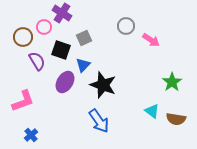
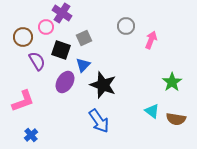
pink circle: moved 2 px right
pink arrow: rotated 102 degrees counterclockwise
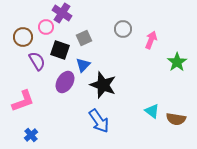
gray circle: moved 3 px left, 3 px down
black square: moved 1 px left
green star: moved 5 px right, 20 px up
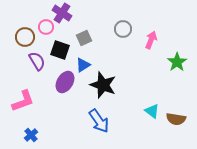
brown circle: moved 2 px right
blue triangle: rotated 14 degrees clockwise
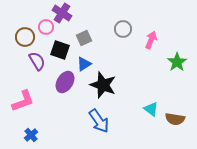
blue triangle: moved 1 px right, 1 px up
cyan triangle: moved 1 px left, 2 px up
brown semicircle: moved 1 px left
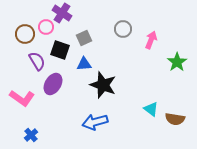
brown circle: moved 3 px up
blue triangle: rotated 28 degrees clockwise
purple ellipse: moved 12 px left, 2 px down
pink L-shape: moved 1 px left, 3 px up; rotated 55 degrees clockwise
blue arrow: moved 4 px left, 1 px down; rotated 110 degrees clockwise
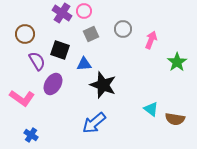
pink circle: moved 38 px right, 16 px up
gray square: moved 7 px right, 4 px up
blue arrow: moved 1 px left, 1 px down; rotated 25 degrees counterclockwise
blue cross: rotated 16 degrees counterclockwise
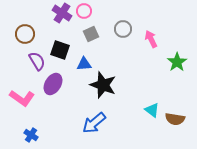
pink arrow: moved 1 px up; rotated 48 degrees counterclockwise
cyan triangle: moved 1 px right, 1 px down
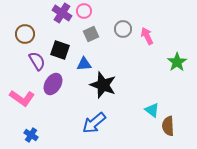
pink arrow: moved 4 px left, 3 px up
brown semicircle: moved 7 px left, 7 px down; rotated 78 degrees clockwise
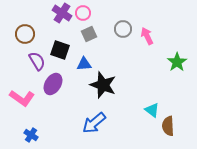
pink circle: moved 1 px left, 2 px down
gray square: moved 2 px left
